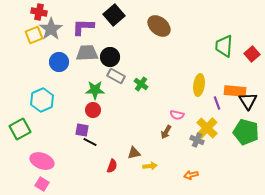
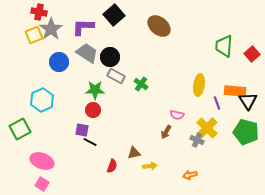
gray trapezoid: rotated 35 degrees clockwise
orange arrow: moved 1 px left
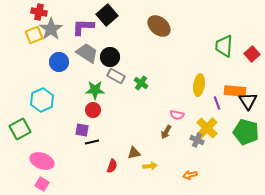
black square: moved 7 px left
green cross: moved 1 px up
black line: moved 2 px right; rotated 40 degrees counterclockwise
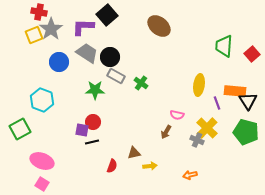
cyan hexagon: rotated 15 degrees counterclockwise
red circle: moved 12 px down
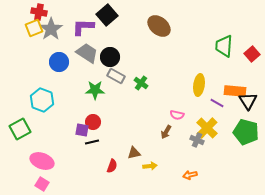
yellow square: moved 7 px up
purple line: rotated 40 degrees counterclockwise
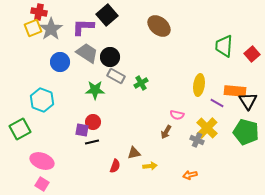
yellow square: moved 1 px left
blue circle: moved 1 px right
green cross: rotated 24 degrees clockwise
red semicircle: moved 3 px right
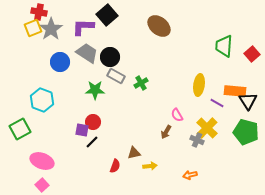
pink semicircle: rotated 48 degrees clockwise
black line: rotated 32 degrees counterclockwise
pink square: moved 1 px down; rotated 16 degrees clockwise
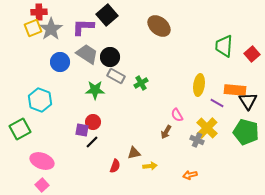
red cross: rotated 14 degrees counterclockwise
gray trapezoid: moved 1 px down
orange rectangle: moved 1 px up
cyan hexagon: moved 2 px left
